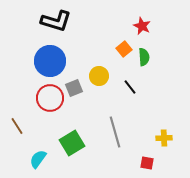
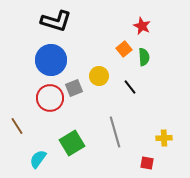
blue circle: moved 1 px right, 1 px up
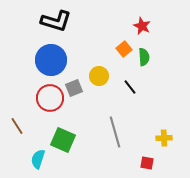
green square: moved 9 px left, 3 px up; rotated 35 degrees counterclockwise
cyan semicircle: rotated 18 degrees counterclockwise
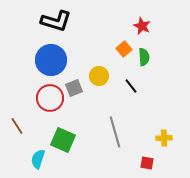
black line: moved 1 px right, 1 px up
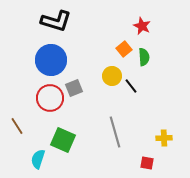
yellow circle: moved 13 px right
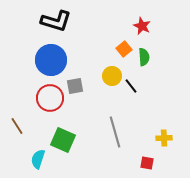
gray square: moved 1 px right, 2 px up; rotated 12 degrees clockwise
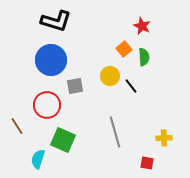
yellow circle: moved 2 px left
red circle: moved 3 px left, 7 px down
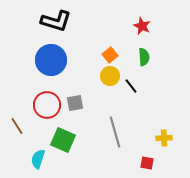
orange square: moved 14 px left, 6 px down
gray square: moved 17 px down
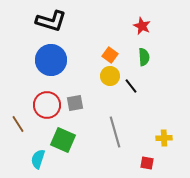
black L-shape: moved 5 px left
orange square: rotated 14 degrees counterclockwise
brown line: moved 1 px right, 2 px up
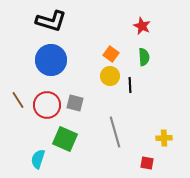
orange square: moved 1 px right, 1 px up
black line: moved 1 px left, 1 px up; rotated 35 degrees clockwise
gray square: rotated 24 degrees clockwise
brown line: moved 24 px up
green square: moved 2 px right, 1 px up
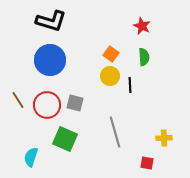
blue circle: moved 1 px left
cyan semicircle: moved 7 px left, 2 px up
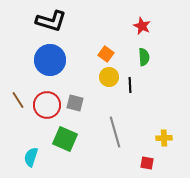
orange square: moved 5 px left
yellow circle: moved 1 px left, 1 px down
